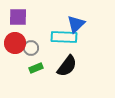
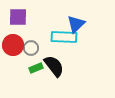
red circle: moved 2 px left, 2 px down
black semicircle: moved 13 px left; rotated 75 degrees counterclockwise
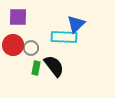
green rectangle: rotated 56 degrees counterclockwise
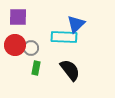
red circle: moved 2 px right
black semicircle: moved 16 px right, 4 px down
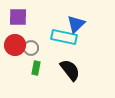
cyan rectangle: rotated 10 degrees clockwise
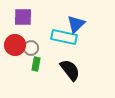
purple square: moved 5 px right
green rectangle: moved 4 px up
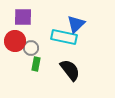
red circle: moved 4 px up
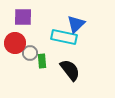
red circle: moved 2 px down
gray circle: moved 1 px left, 5 px down
green rectangle: moved 6 px right, 3 px up; rotated 16 degrees counterclockwise
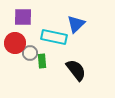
cyan rectangle: moved 10 px left
black semicircle: moved 6 px right
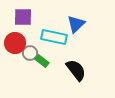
green rectangle: rotated 48 degrees counterclockwise
